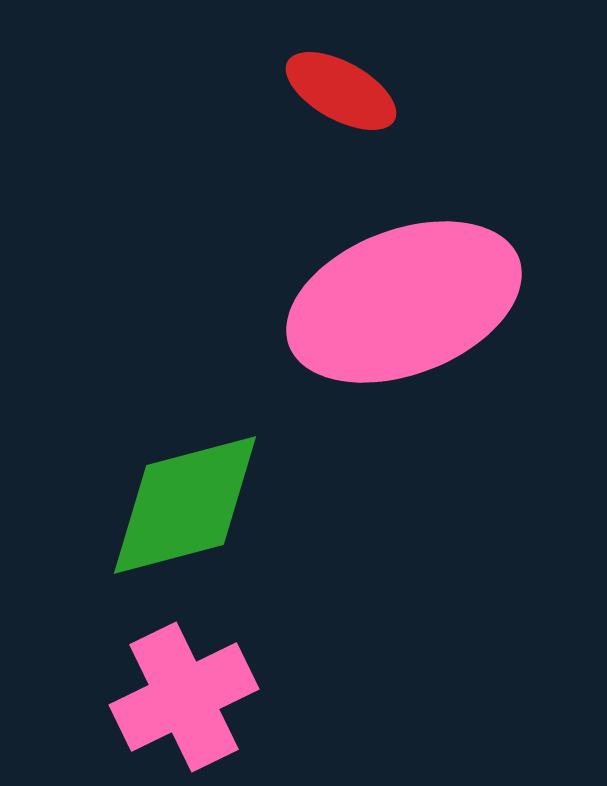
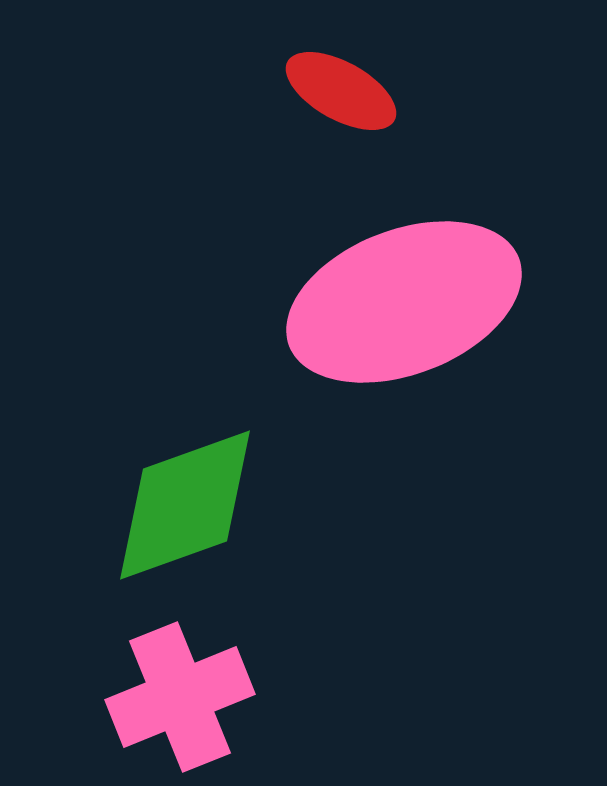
green diamond: rotated 5 degrees counterclockwise
pink cross: moved 4 px left; rotated 4 degrees clockwise
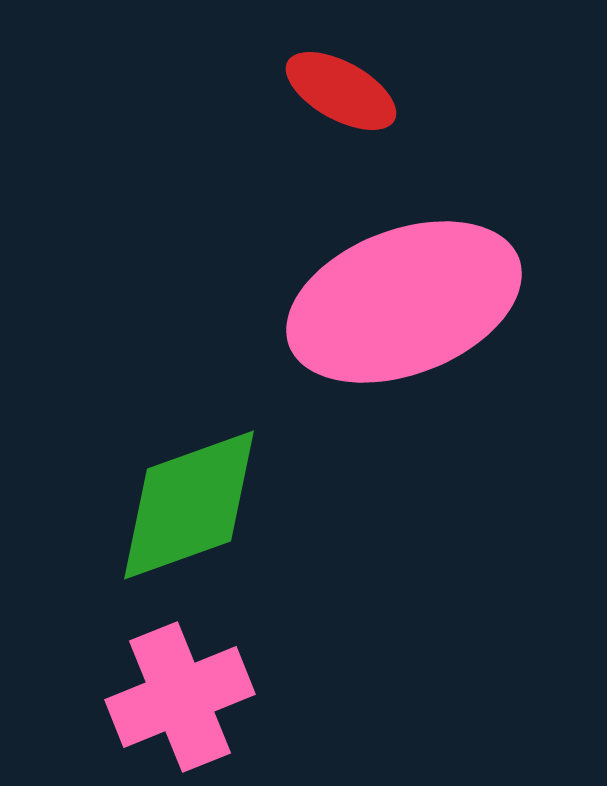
green diamond: moved 4 px right
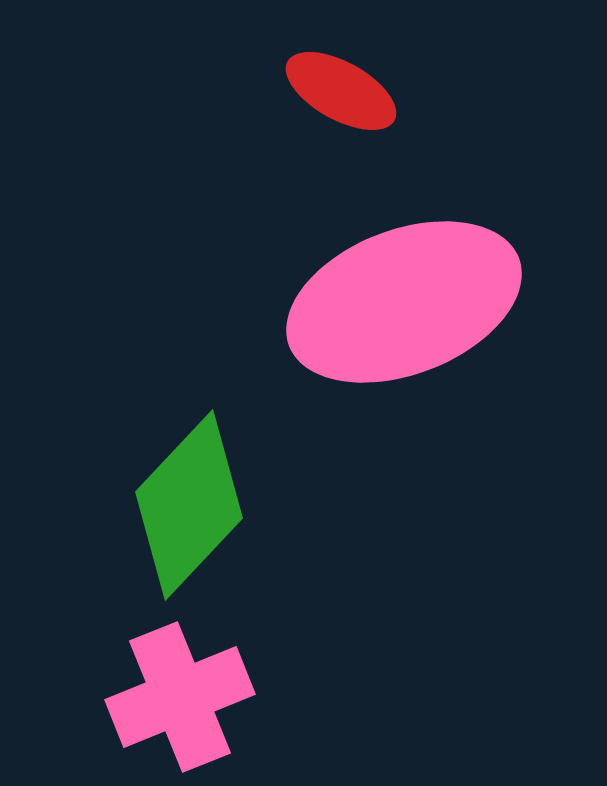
green diamond: rotated 27 degrees counterclockwise
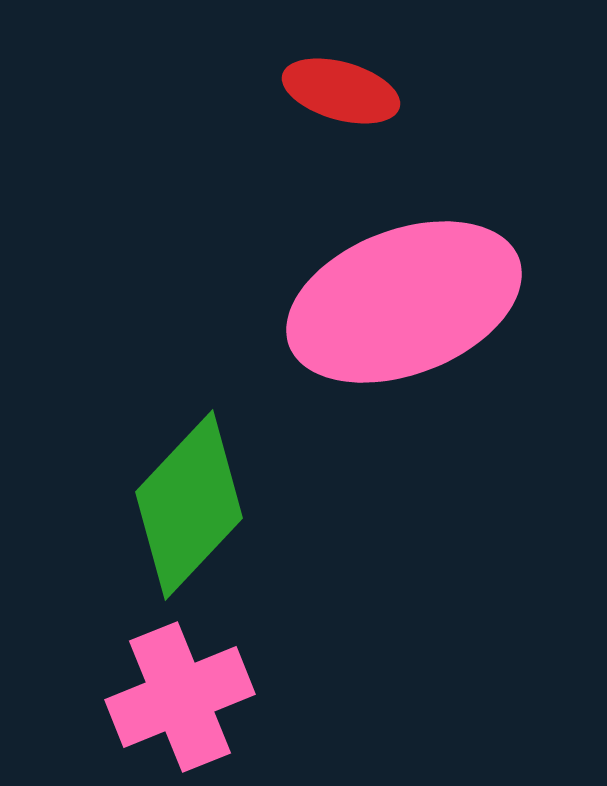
red ellipse: rotated 13 degrees counterclockwise
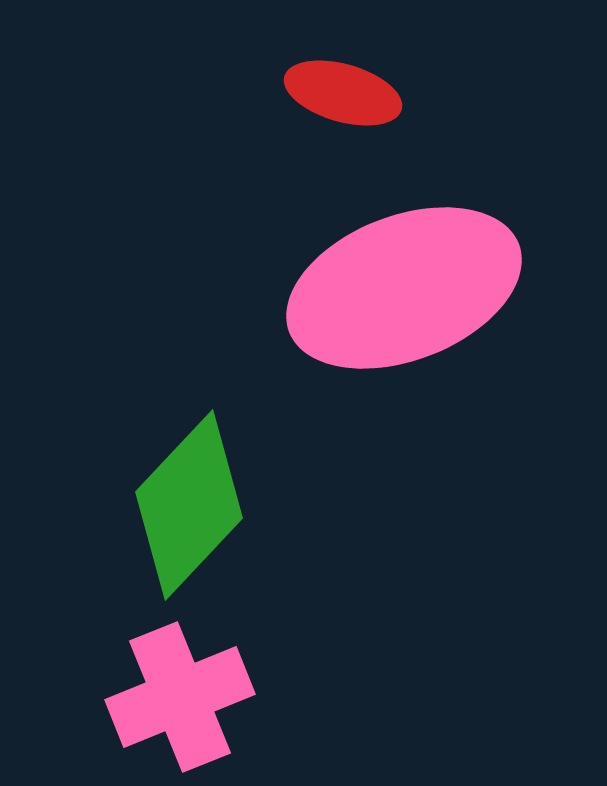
red ellipse: moved 2 px right, 2 px down
pink ellipse: moved 14 px up
